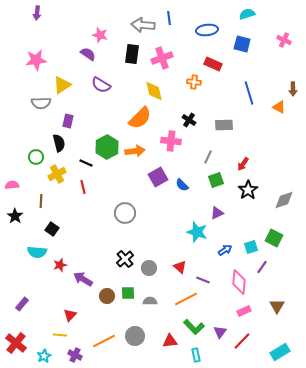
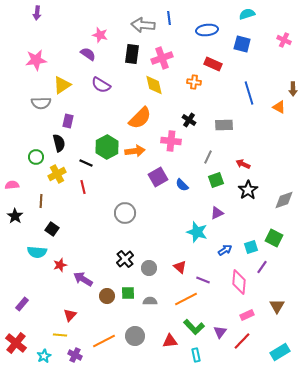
yellow diamond at (154, 91): moved 6 px up
red arrow at (243, 164): rotated 80 degrees clockwise
pink rectangle at (244, 311): moved 3 px right, 4 px down
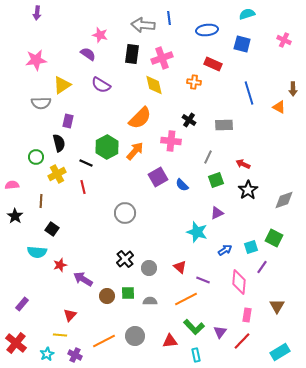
orange arrow at (135, 151): rotated 42 degrees counterclockwise
pink rectangle at (247, 315): rotated 56 degrees counterclockwise
cyan star at (44, 356): moved 3 px right, 2 px up
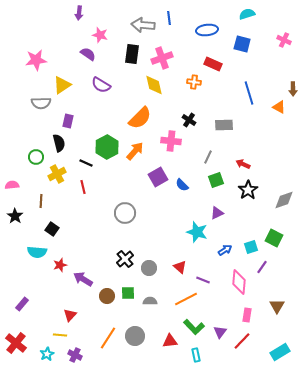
purple arrow at (37, 13): moved 42 px right
orange line at (104, 341): moved 4 px right, 3 px up; rotated 30 degrees counterclockwise
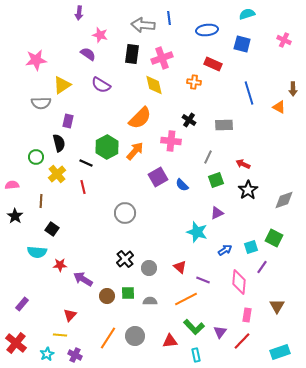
yellow cross at (57, 174): rotated 12 degrees counterclockwise
red star at (60, 265): rotated 16 degrees clockwise
cyan rectangle at (280, 352): rotated 12 degrees clockwise
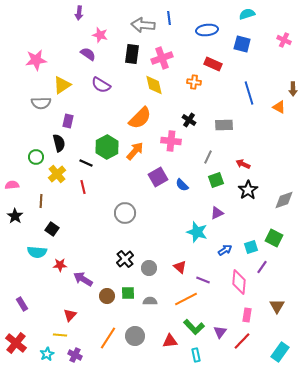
purple rectangle at (22, 304): rotated 72 degrees counterclockwise
cyan rectangle at (280, 352): rotated 36 degrees counterclockwise
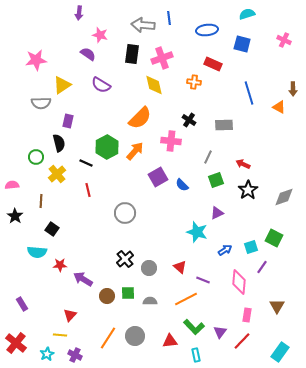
red line at (83, 187): moved 5 px right, 3 px down
gray diamond at (284, 200): moved 3 px up
